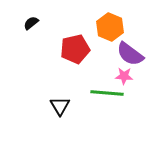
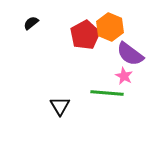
red pentagon: moved 10 px right, 14 px up; rotated 16 degrees counterclockwise
pink star: rotated 24 degrees clockwise
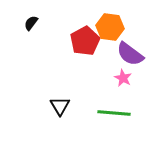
black semicircle: rotated 14 degrees counterclockwise
orange hexagon: rotated 16 degrees counterclockwise
red pentagon: moved 6 px down
pink star: moved 1 px left, 2 px down
green line: moved 7 px right, 20 px down
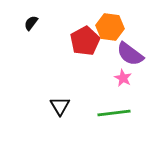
green line: rotated 12 degrees counterclockwise
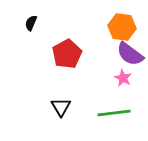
black semicircle: rotated 14 degrees counterclockwise
orange hexagon: moved 12 px right
red pentagon: moved 18 px left, 13 px down
black triangle: moved 1 px right, 1 px down
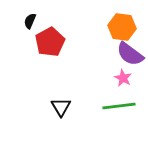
black semicircle: moved 1 px left, 2 px up
red pentagon: moved 17 px left, 12 px up
green line: moved 5 px right, 7 px up
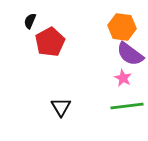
green line: moved 8 px right
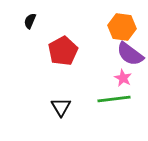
red pentagon: moved 13 px right, 9 px down
green line: moved 13 px left, 7 px up
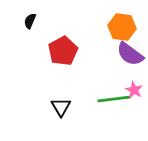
pink star: moved 11 px right, 12 px down
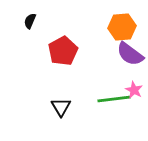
orange hexagon: rotated 12 degrees counterclockwise
